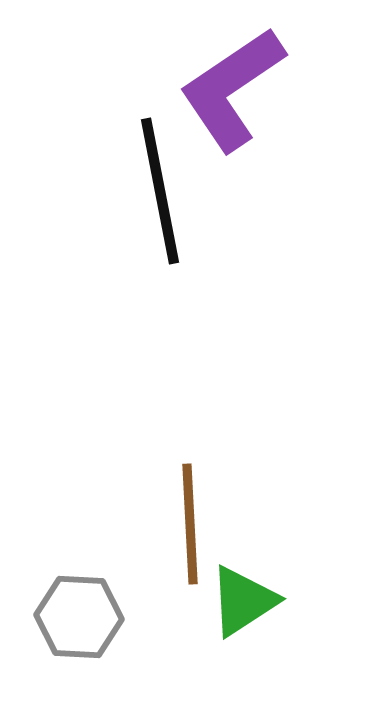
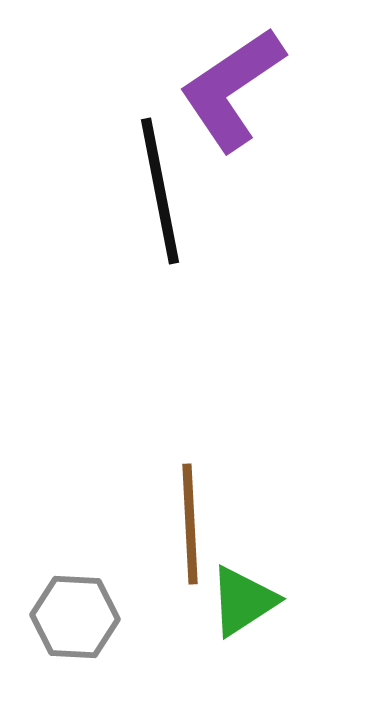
gray hexagon: moved 4 px left
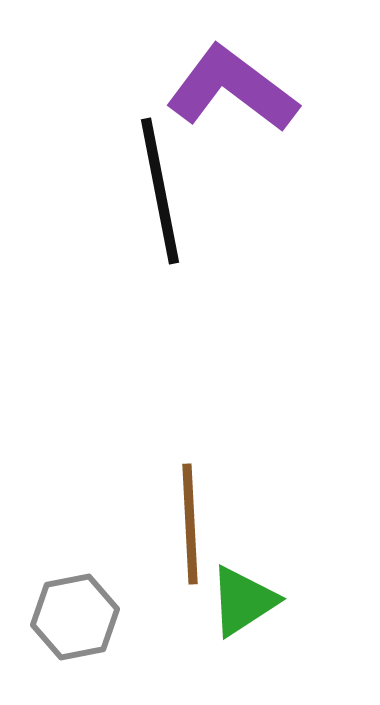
purple L-shape: rotated 71 degrees clockwise
gray hexagon: rotated 14 degrees counterclockwise
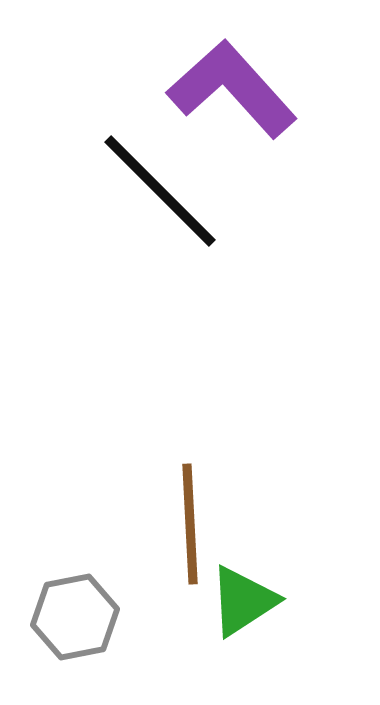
purple L-shape: rotated 11 degrees clockwise
black line: rotated 34 degrees counterclockwise
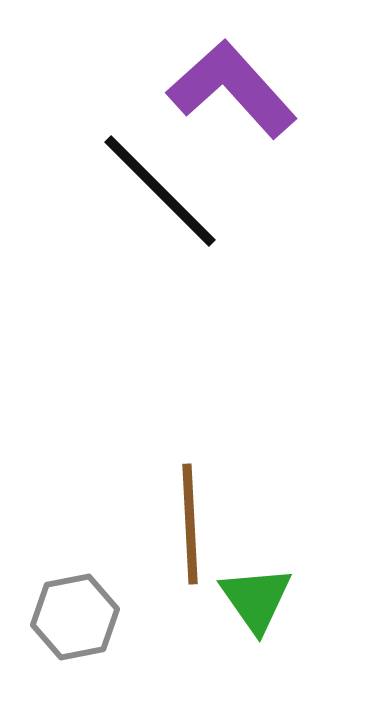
green triangle: moved 13 px right, 2 px up; rotated 32 degrees counterclockwise
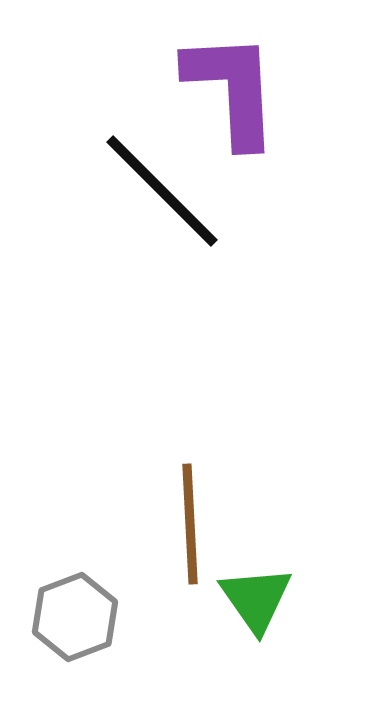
purple L-shape: rotated 39 degrees clockwise
black line: moved 2 px right
gray hexagon: rotated 10 degrees counterclockwise
